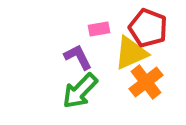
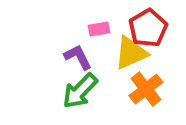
red pentagon: rotated 21 degrees clockwise
orange cross: moved 7 px down
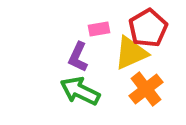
purple L-shape: rotated 128 degrees counterclockwise
green arrow: rotated 72 degrees clockwise
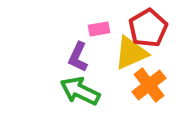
orange cross: moved 3 px right, 4 px up
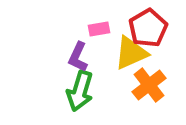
green arrow: rotated 99 degrees counterclockwise
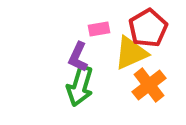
green arrow: moved 5 px up
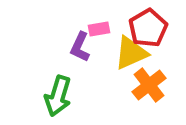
purple L-shape: moved 2 px right, 10 px up
green arrow: moved 22 px left, 10 px down
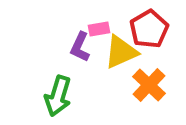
red pentagon: moved 1 px right, 1 px down
yellow triangle: moved 10 px left, 1 px up
orange cross: rotated 8 degrees counterclockwise
